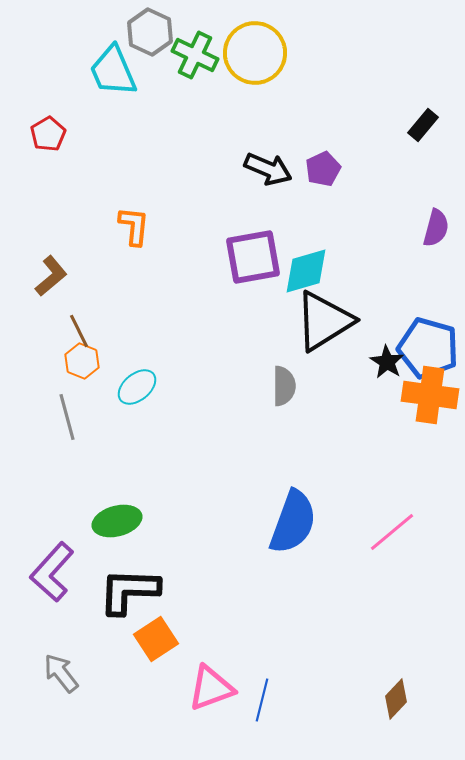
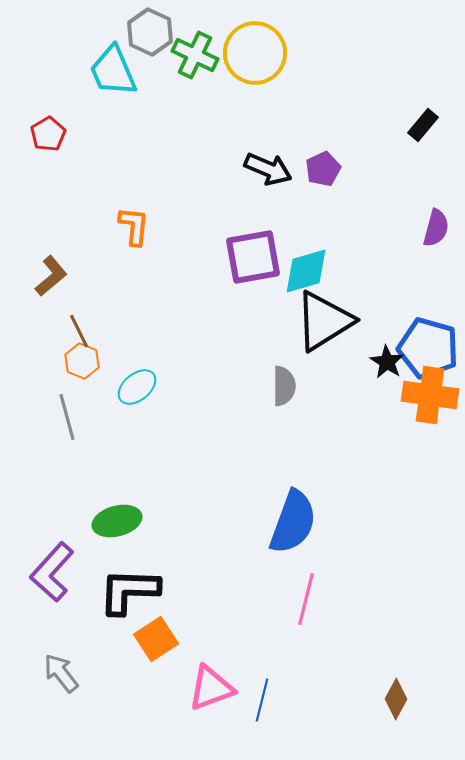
pink line: moved 86 px left, 67 px down; rotated 36 degrees counterclockwise
brown diamond: rotated 15 degrees counterclockwise
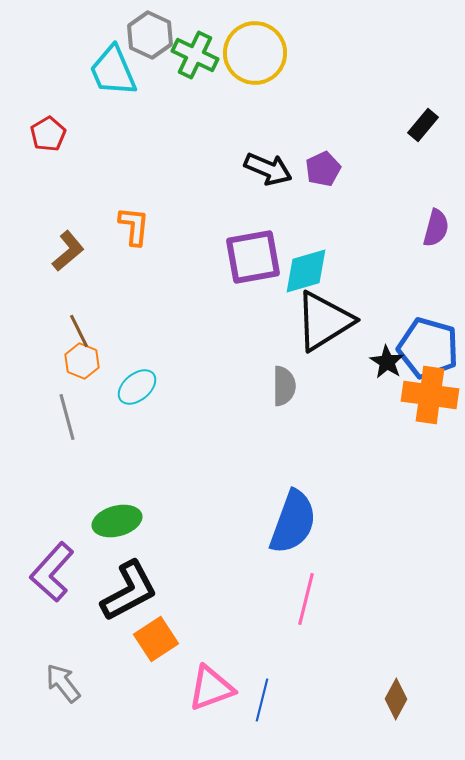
gray hexagon: moved 3 px down
brown L-shape: moved 17 px right, 25 px up
black L-shape: rotated 150 degrees clockwise
gray arrow: moved 2 px right, 10 px down
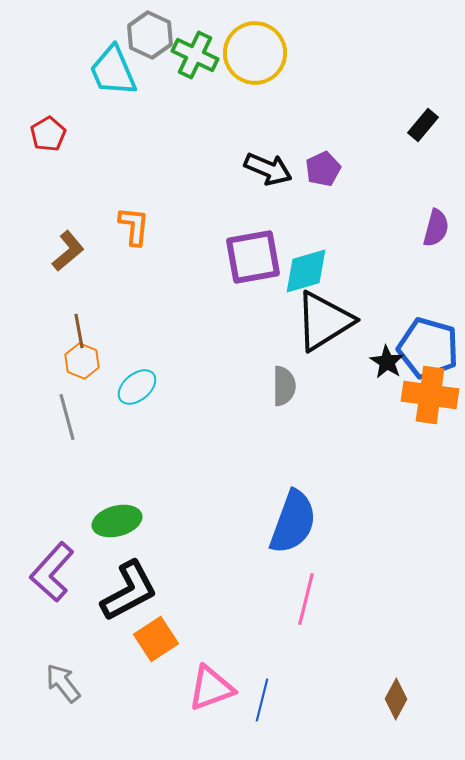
brown line: rotated 16 degrees clockwise
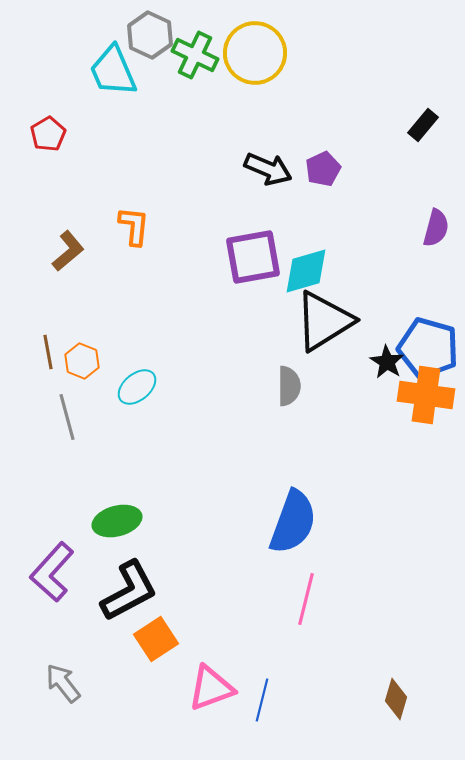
brown line: moved 31 px left, 21 px down
gray semicircle: moved 5 px right
orange cross: moved 4 px left
brown diamond: rotated 12 degrees counterclockwise
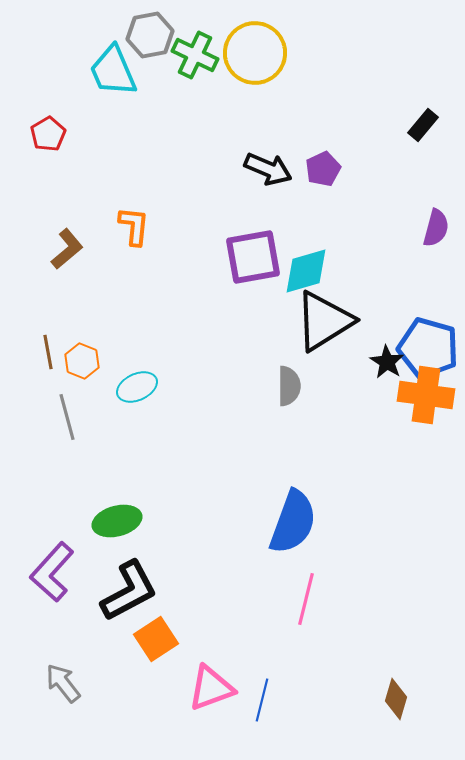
gray hexagon: rotated 24 degrees clockwise
brown L-shape: moved 1 px left, 2 px up
cyan ellipse: rotated 15 degrees clockwise
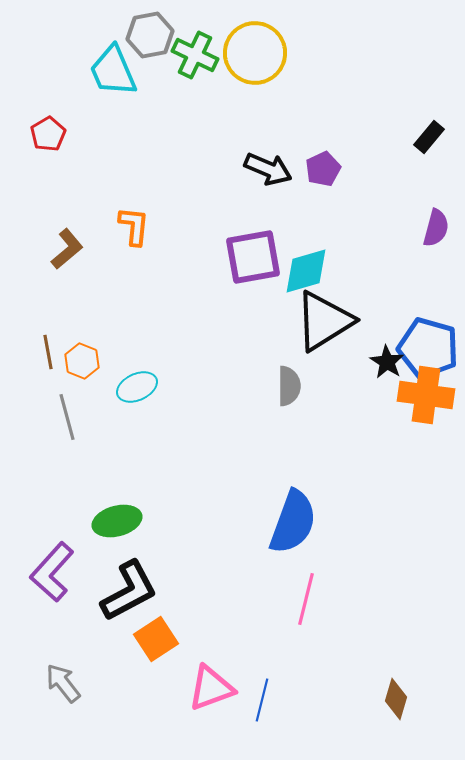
black rectangle: moved 6 px right, 12 px down
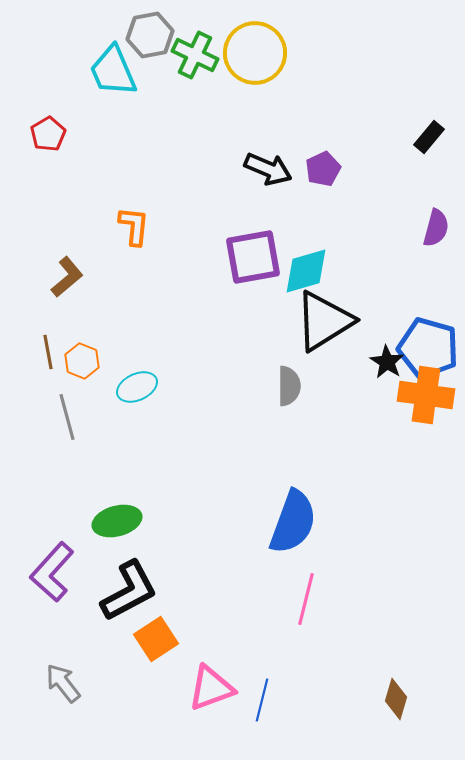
brown L-shape: moved 28 px down
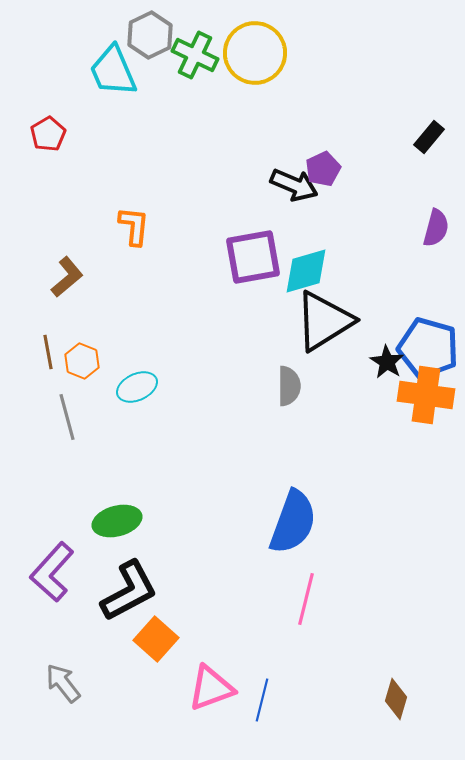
gray hexagon: rotated 15 degrees counterclockwise
black arrow: moved 26 px right, 16 px down
orange square: rotated 15 degrees counterclockwise
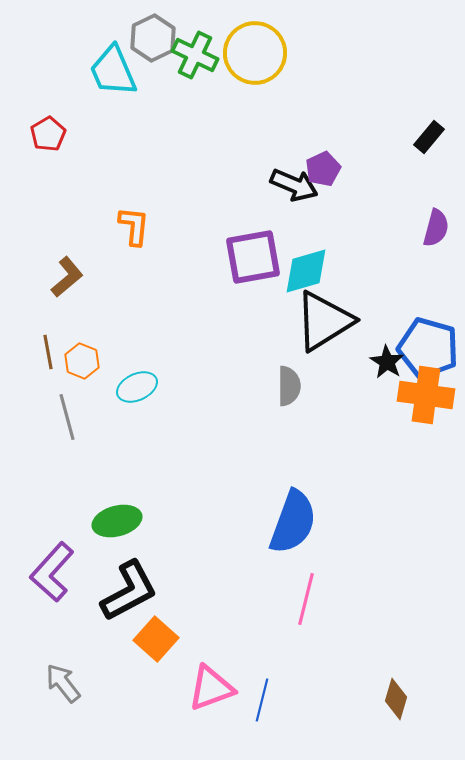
gray hexagon: moved 3 px right, 3 px down
